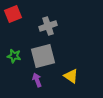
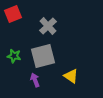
gray cross: rotated 24 degrees counterclockwise
purple arrow: moved 2 px left
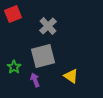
green star: moved 11 px down; rotated 24 degrees clockwise
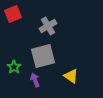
gray cross: rotated 12 degrees clockwise
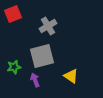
gray square: moved 1 px left
green star: rotated 24 degrees clockwise
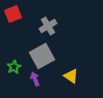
gray square: rotated 15 degrees counterclockwise
green star: rotated 16 degrees counterclockwise
purple arrow: moved 1 px up
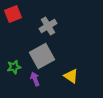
green star: rotated 16 degrees clockwise
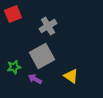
purple arrow: rotated 40 degrees counterclockwise
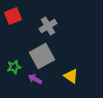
red square: moved 2 px down
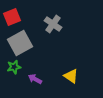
red square: moved 1 px left, 1 px down
gray cross: moved 5 px right, 2 px up; rotated 24 degrees counterclockwise
gray square: moved 22 px left, 13 px up
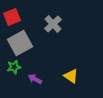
gray cross: rotated 12 degrees clockwise
